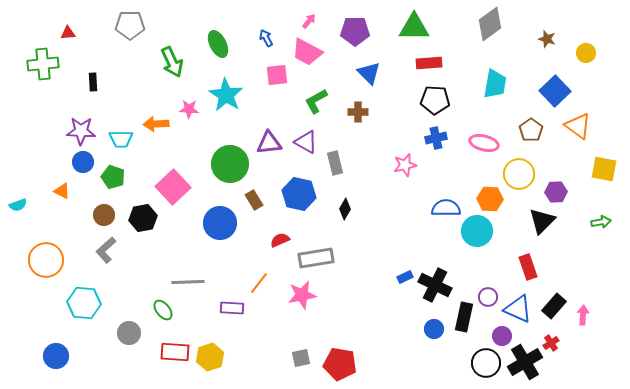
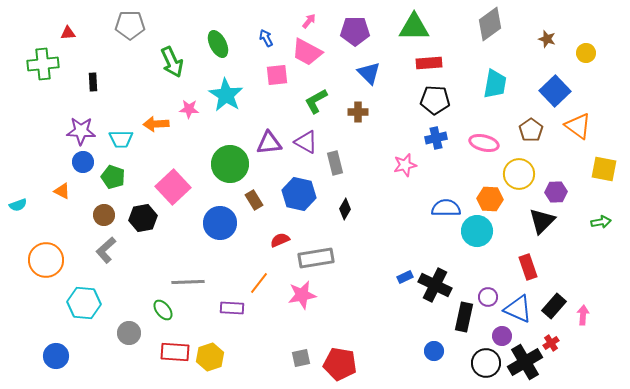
blue circle at (434, 329): moved 22 px down
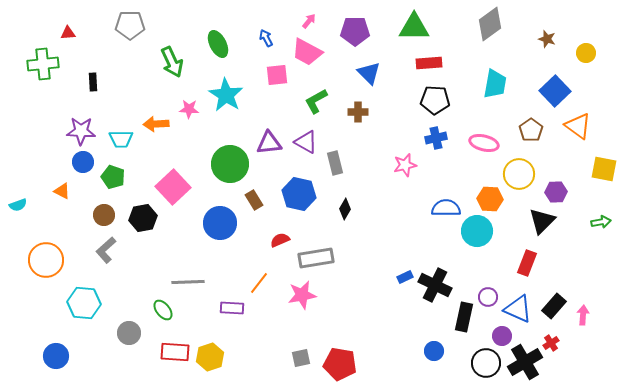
red rectangle at (528, 267): moved 1 px left, 4 px up; rotated 40 degrees clockwise
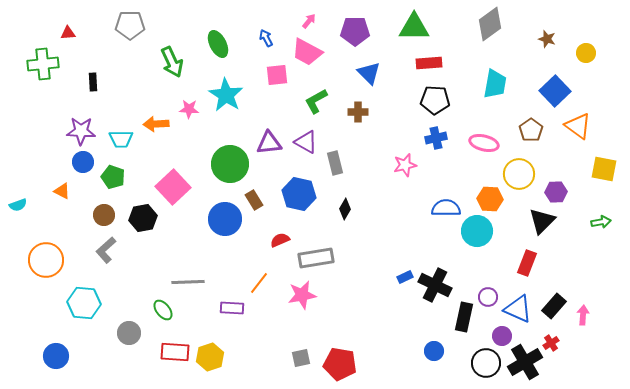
blue circle at (220, 223): moved 5 px right, 4 px up
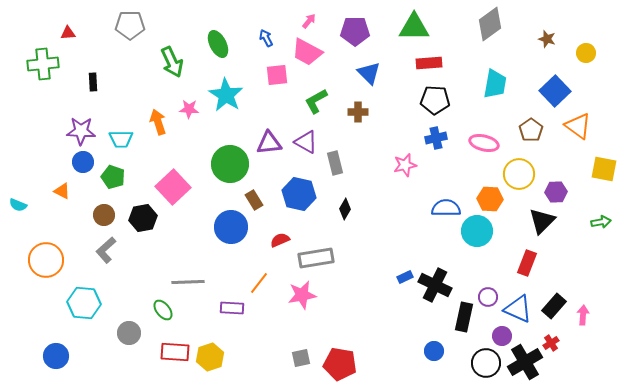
orange arrow at (156, 124): moved 2 px right, 2 px up; rotated 75 degrees clockwise
cyan semicircle at (18, 205): rotated 42 degrees clockwise
blue circle at (225, 219): moved 6 px right, 8 px down
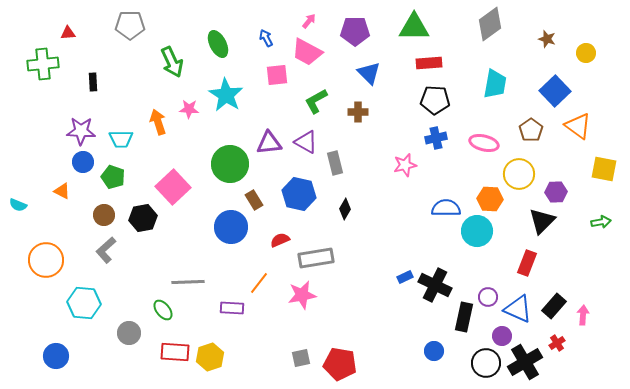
red cross at (551, 343): moved 6 px right
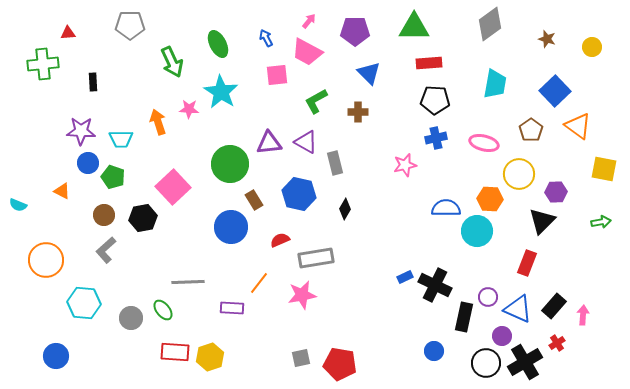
yellow circle at (586, 53): moved 6 px right, 6 px up
cyan star at (226, 95): moved 5 px left, 3 px up
blue circle at (83, 162): moved 5 px right, 1 px down
gray circle at (129, 333): moved 2 px right, 15 px up
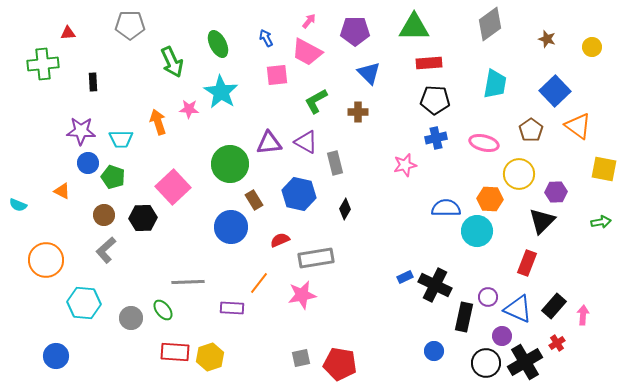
black hexagon at (143, 218): rotated 8 degrees clockwise
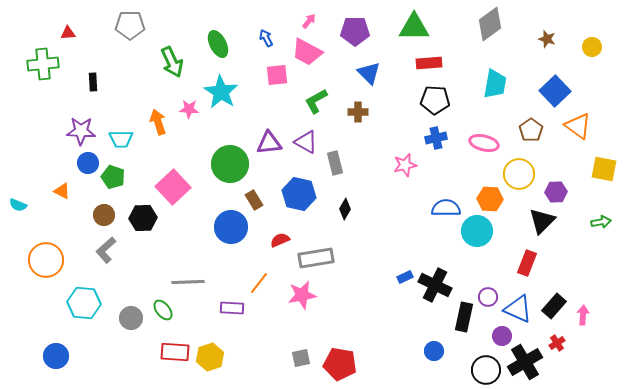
black circle at (486, 363): moved 7 px down
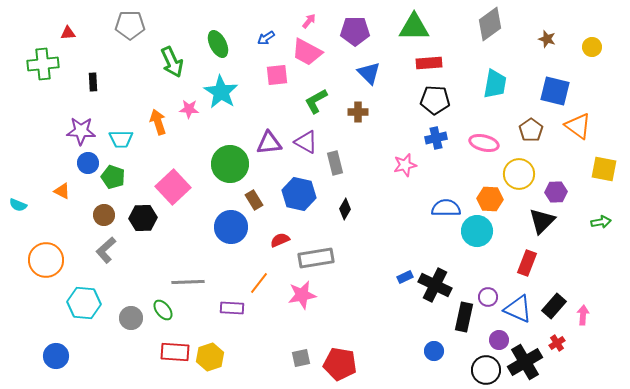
blue arrow at (266, 38): rotated 96 degrees counterclockwise
blue square at (555, 91): rotated 32 degrees counterclockwise
purple circle at (502, 336): moved 3 px left, 4 px down
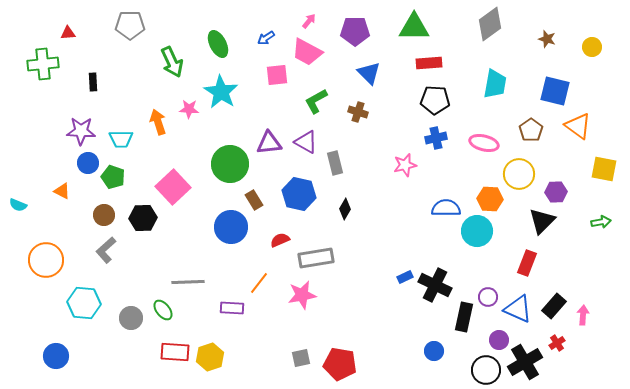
brown cross at (358, 112): rotated 18 degrees clockwise
